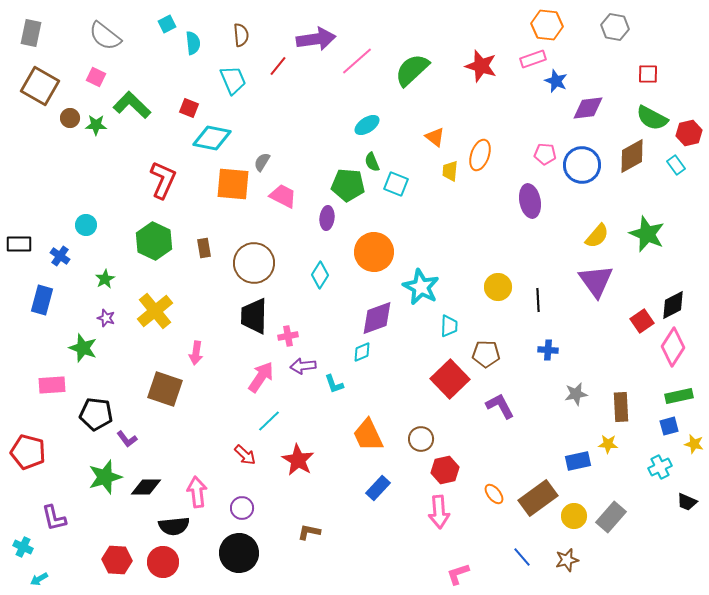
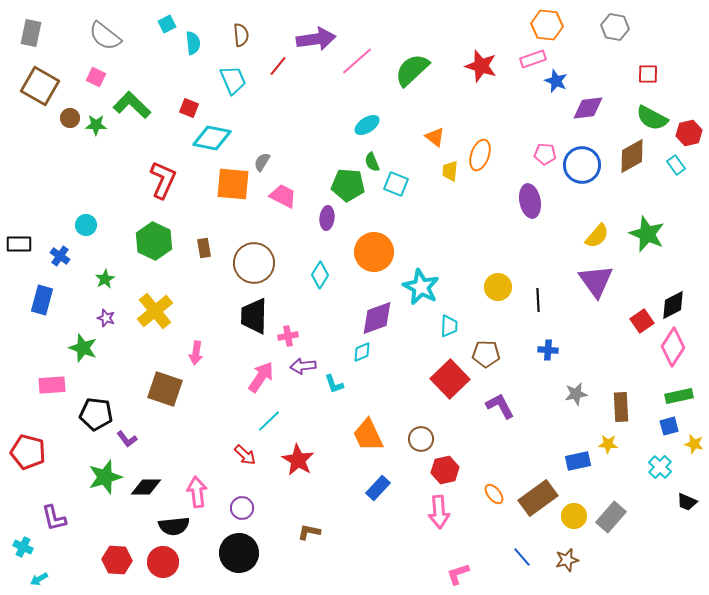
cyan cross at (660, 467): rotated 20 degrees counterclockwise
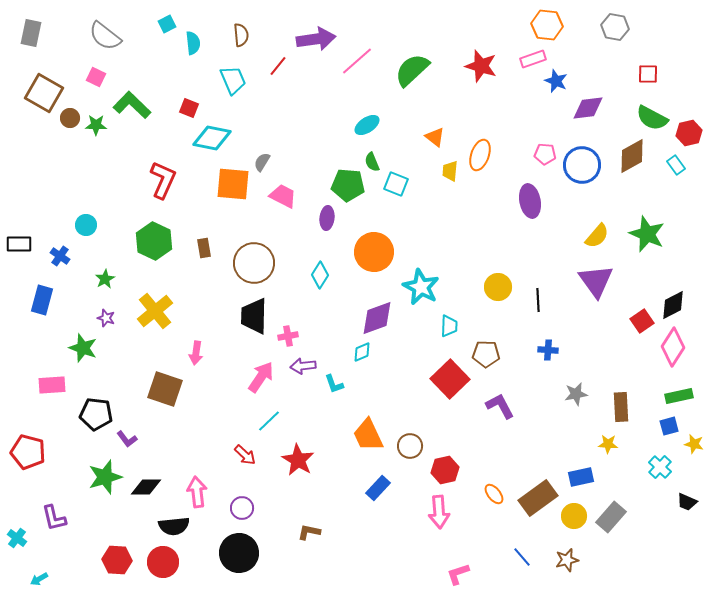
brown square at (40, 86): moved 4 px right, 7 px down
brown circle at (421, 439): moved 11 px left, 7 px down
blue rectangle at (578, 461): moved 3 px right, 16 px down
cyan cross at (23, 547): moved 6 px left, 9 px up; rotated 12 degrees clockwise
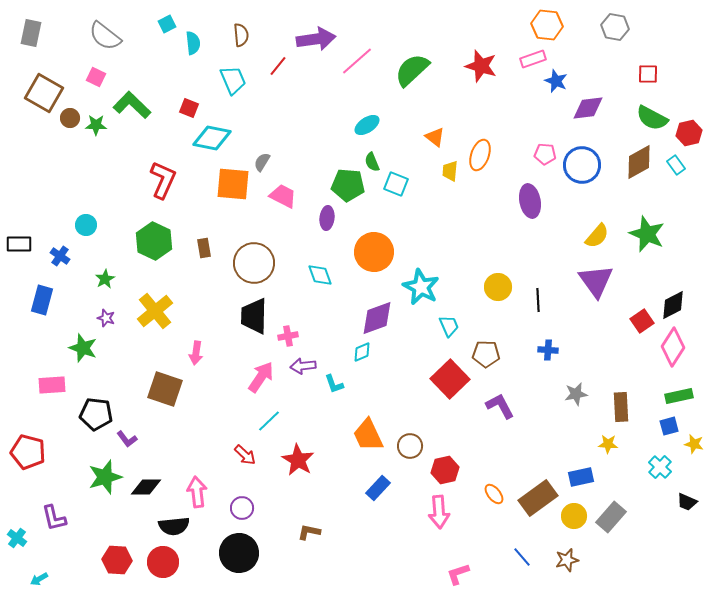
brown diamond at (632, 156): moved 7 px right, 6 px down
cyan diamond at (320, 275): rotated 52 degrees counterclockwise
cyan trapezoid at (449, 326): rotated 25 degrees counterclockwise
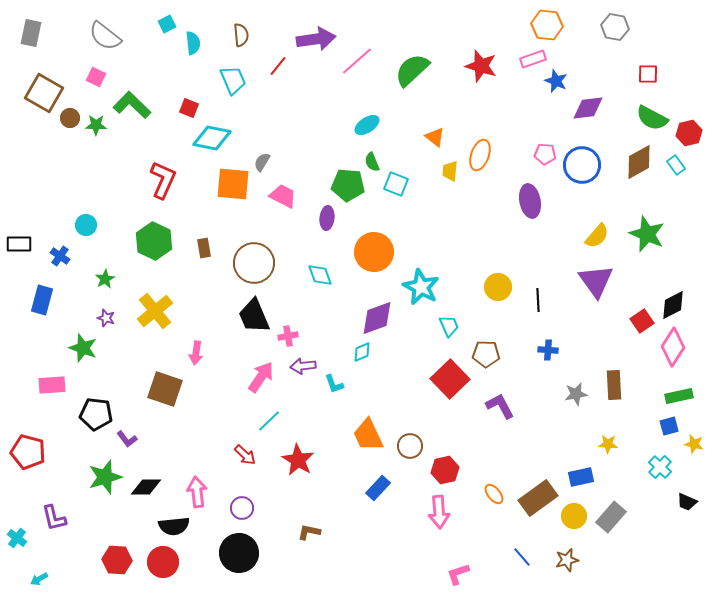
black trapezoid at (254, 316): rotated 24 degrees counterclockwise
brown rectangle at (621, 407): moved 7 px left, 22 px up
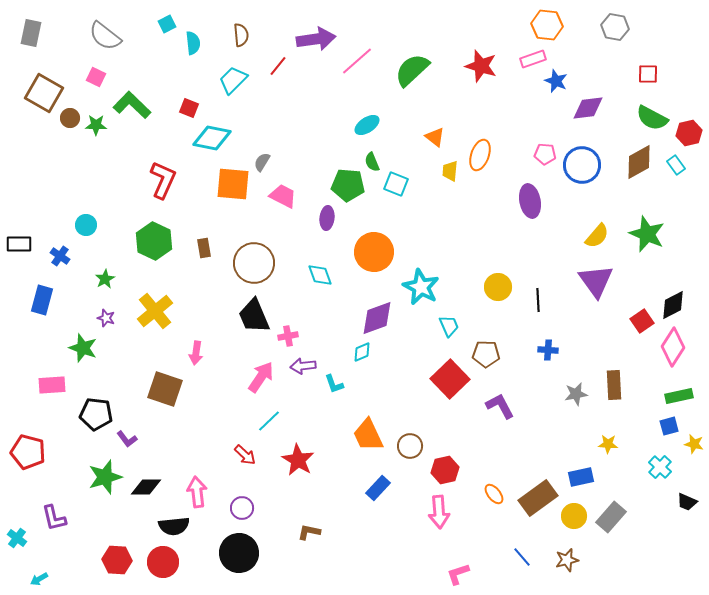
cyan trapezoid at (233, 80): rotated 112 degrees counterclockwise
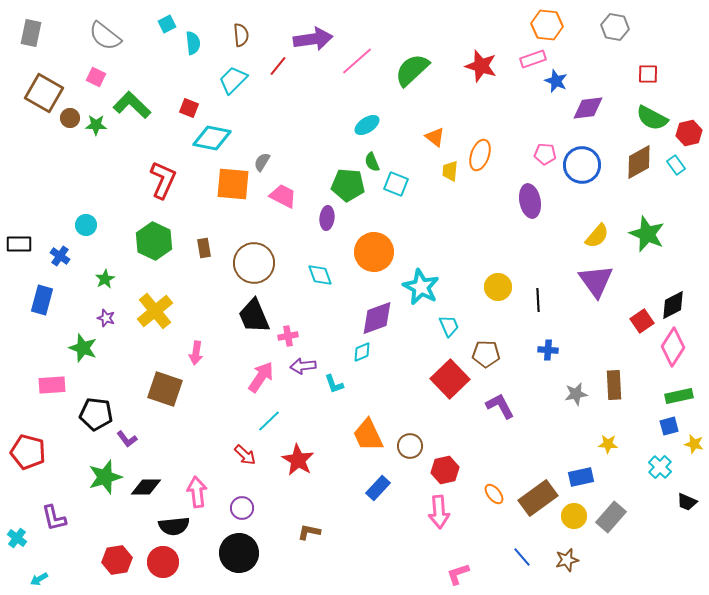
purple arrow at (316, 39): moved 3 px left
red hexagon at (117, 560): rotated 12 degrees counterclockwise
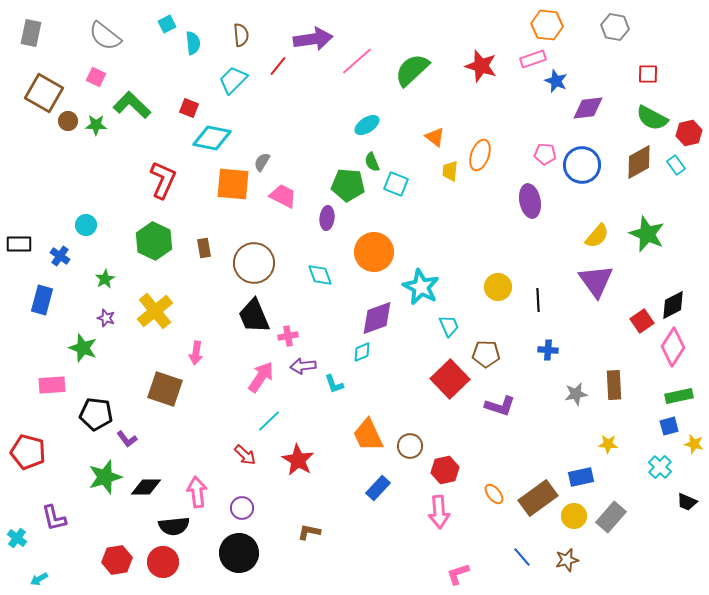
brown circle at (70, 118): moved 2 px left, 3 px down
purple L-shape at (500, 406): rotated 136 degrees clockwise
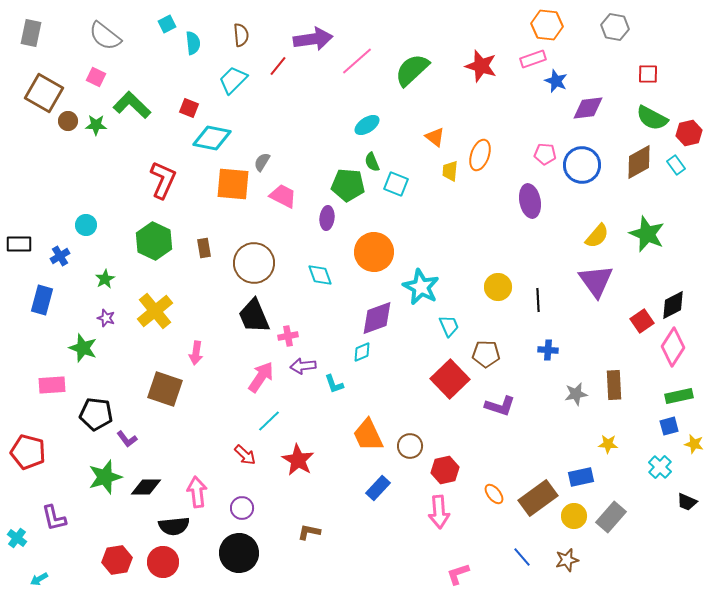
blue cross at (60, 256): rotated 24 degrees clockwise
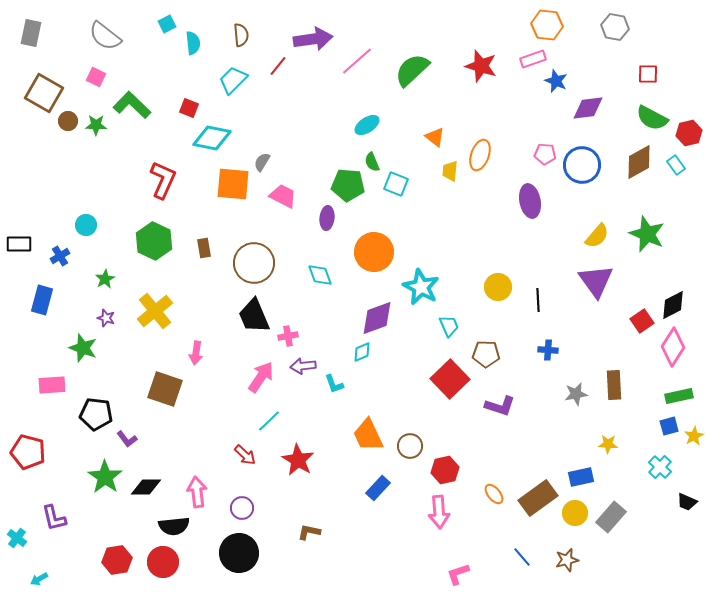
yellow star at (694, 444): moved 8 px up; rotated 30 degrees clockwise
green star at (105, 477): rotated 20 degrees counterclockwise
yellow circle at (574, 516): moved 1 px right, 3 px up
